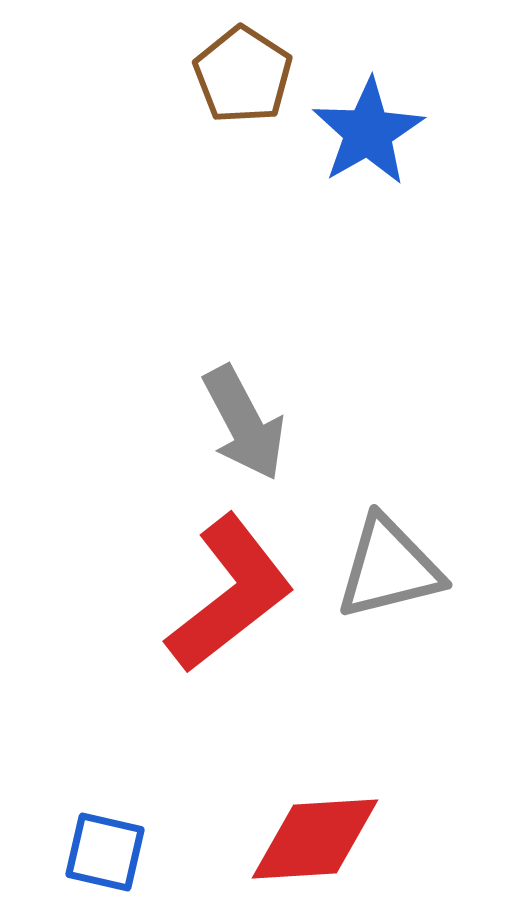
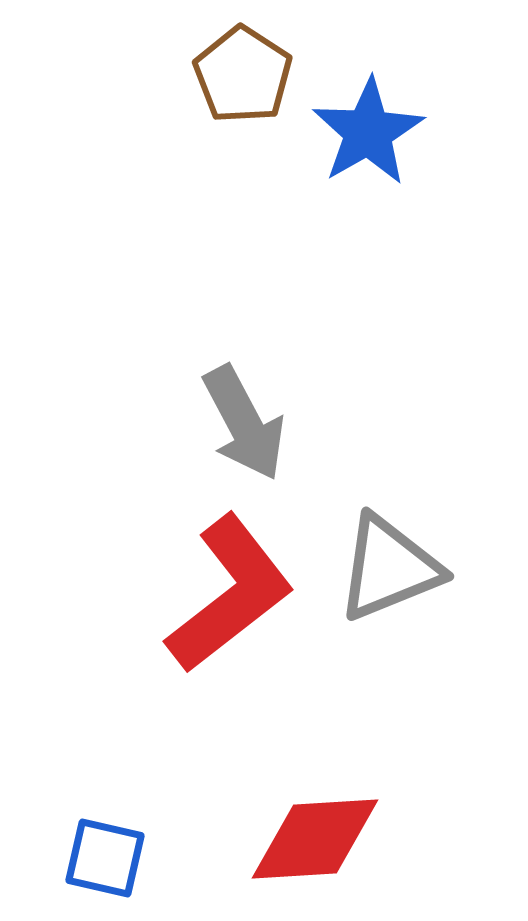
gray triangle: rotated 8 degrees counterclockwise
blue square: moved 6 px down
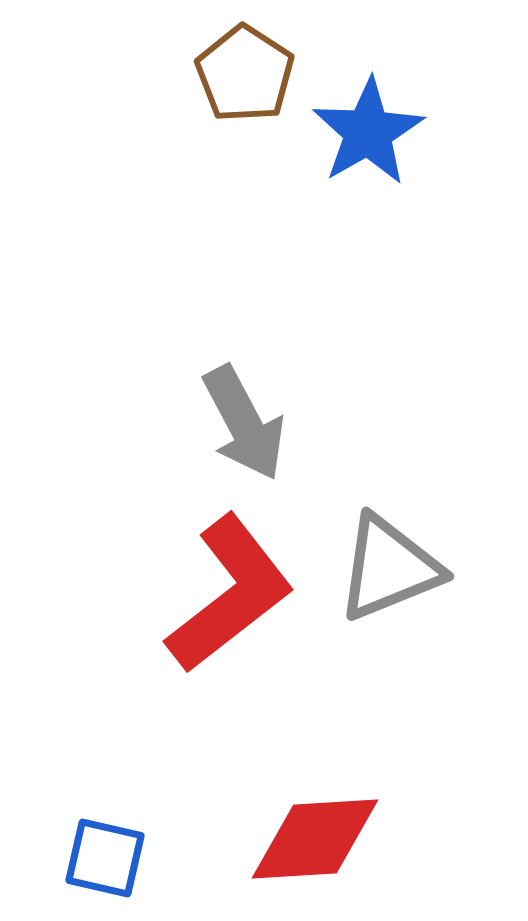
brown pentagon: moved 2 px right, 1 px up
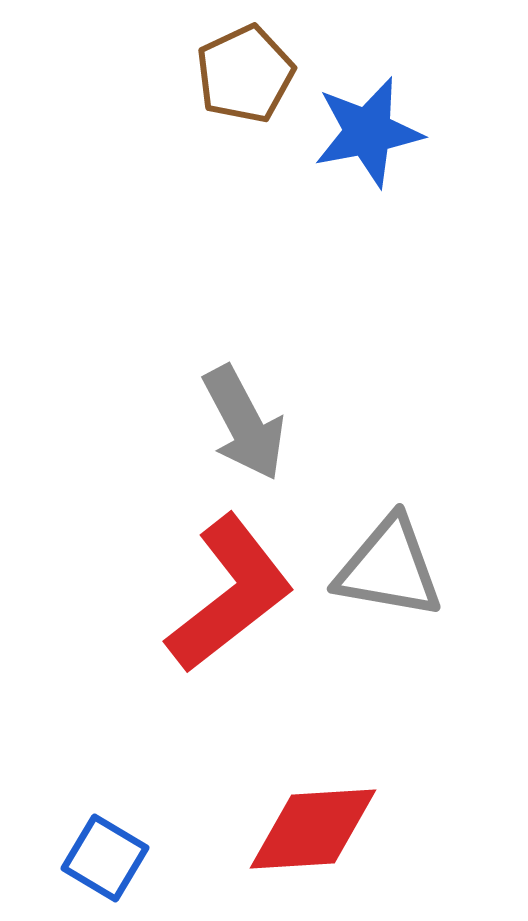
brown pentagon: rotated 14 degrees clockwise
blue star: rotated 19 degrees clockwise
gray triangle: rotated 32 degrees clockwise
red diamond: moved 2 px left, 10 px up
blue square: rotated 18 degrees clockwise
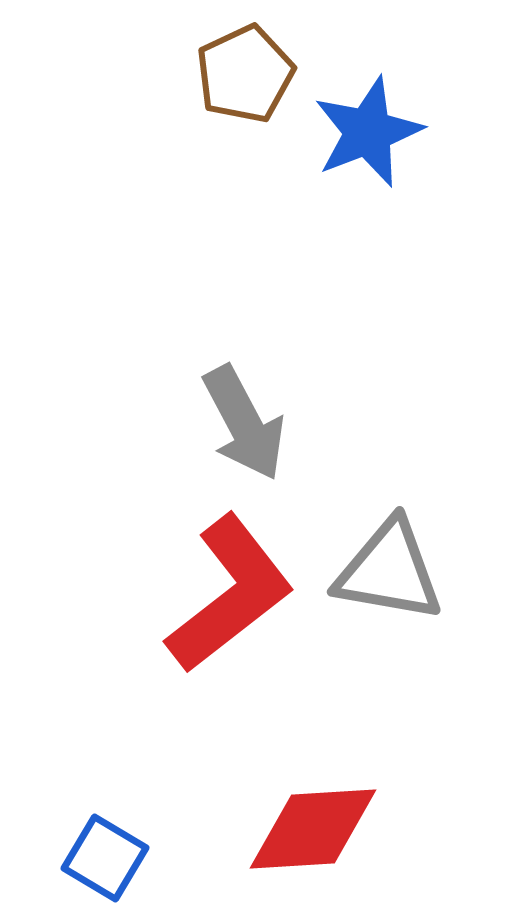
blue star: rotated 10 degrees counterclockwise
gray triangle: moved 3 px down
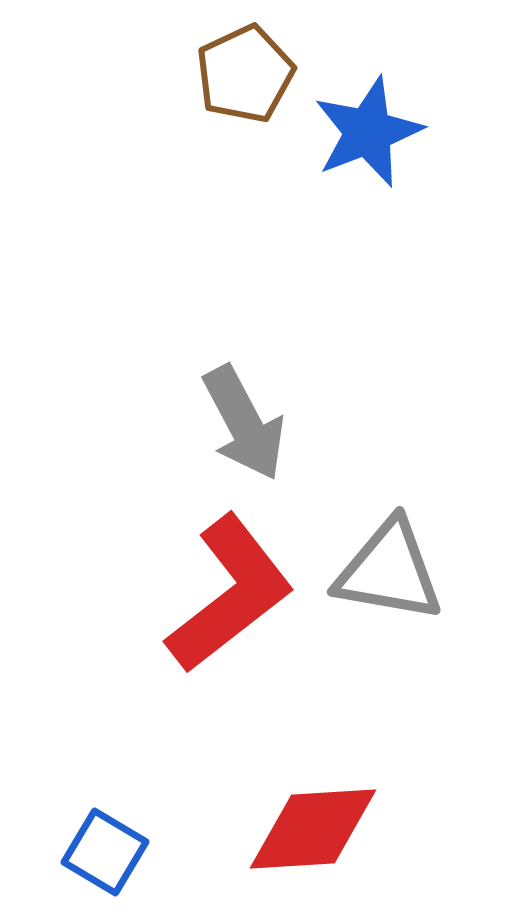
blue square: moved 6 px up
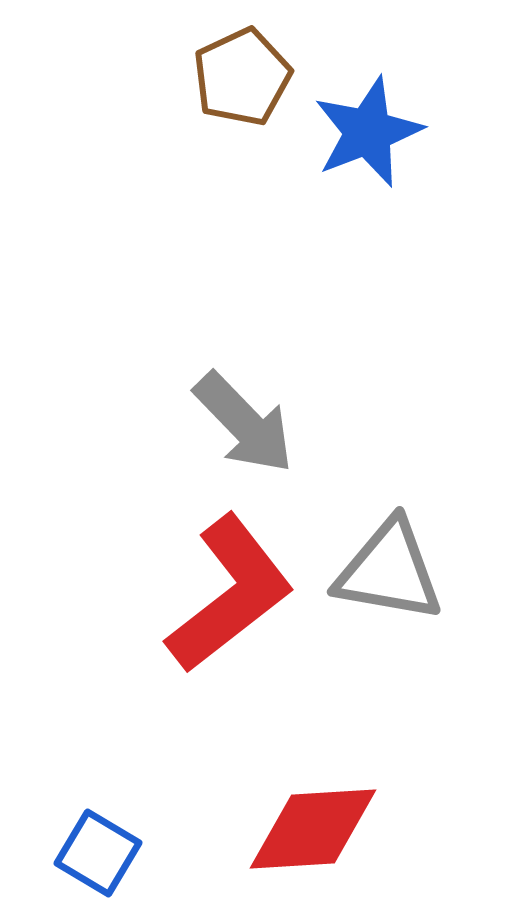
brown pentagon: moved 3 px left, 3 px down
gray arrow: rotated 16 degrees counterclockwise
blue square: moved 7 px left, 1 px down
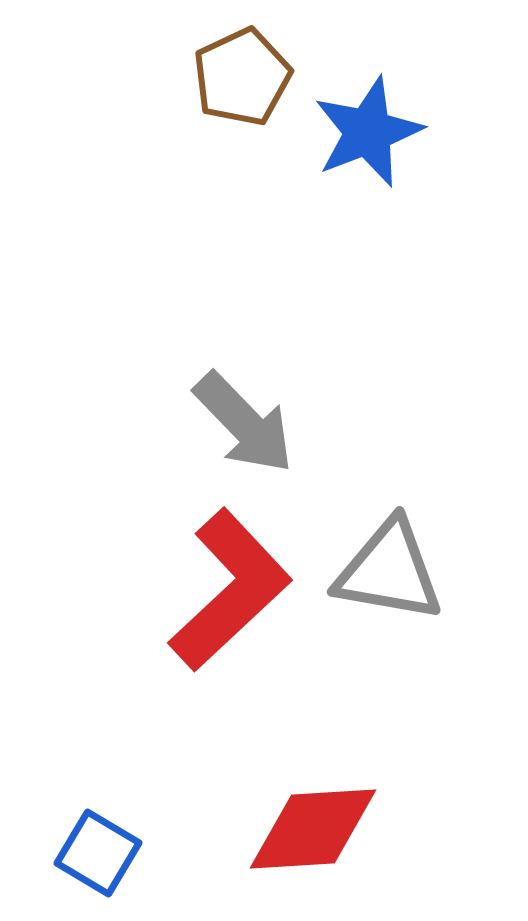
red L-shape: moved 4 px up; rotated 5 degrees counterclockwise
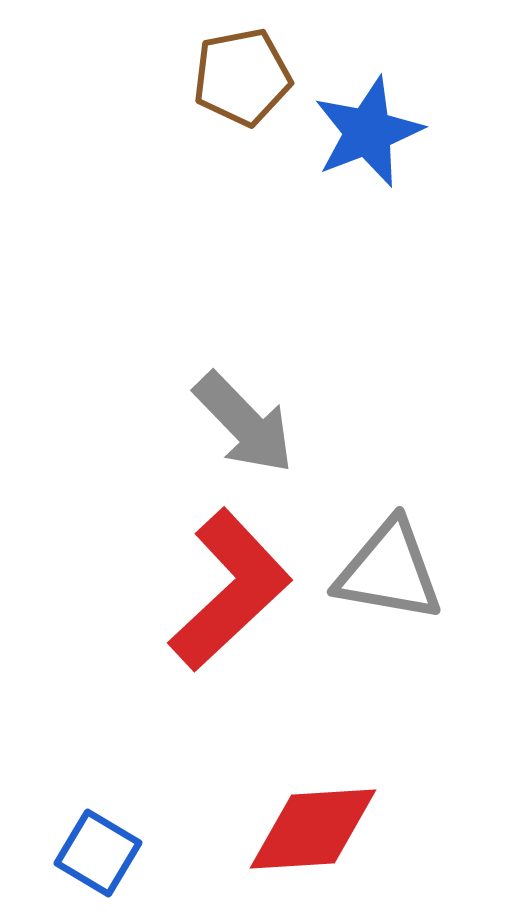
brown pentagon: rotated 14 degrees clockwise
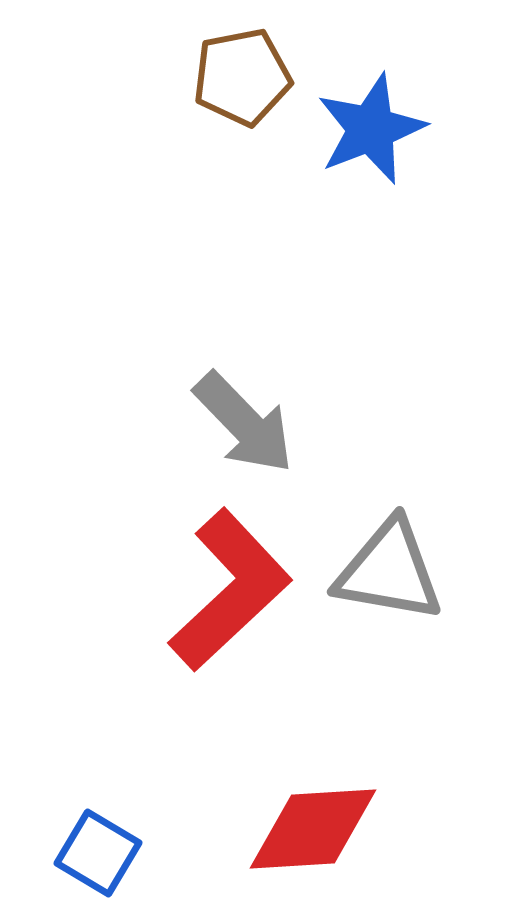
blue star: moved 3 px right, 3 px up
